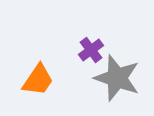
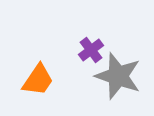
gray star: moved 1 px right, 2 px up
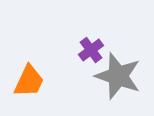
orange trapezoid: moved 9 px left, 1 px down; rotated 9 degrees counterclockwise
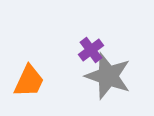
gray star: moved 10 px left
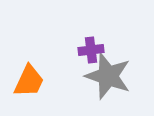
purple cross: rotated 30 degrees clockwise
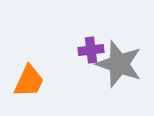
gray star: moved 11 px right, 12 px up
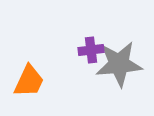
gray star: rotated 24 degrees counterclockwise
